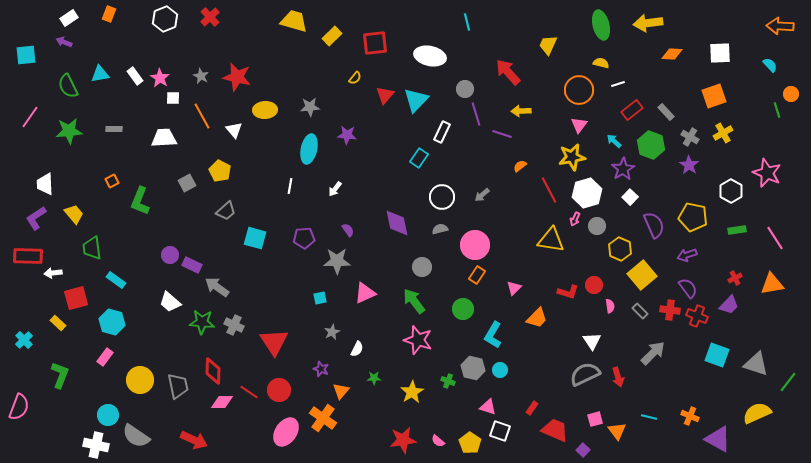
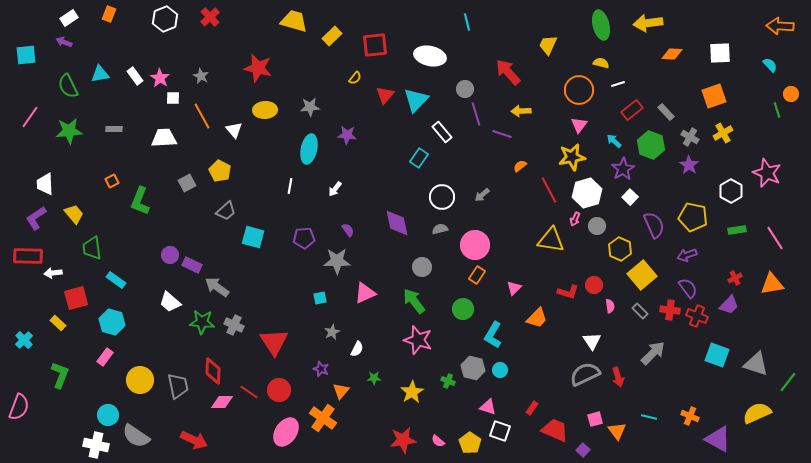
red square at (375, 43): moved 2 px down
red star at (237, 77): moved 21 px right, 9 px up
white rectangle at (442, 132): rotated 65 degrees counterclockwise
cyan square at (255, 238): moved 2 px left, 1 px up
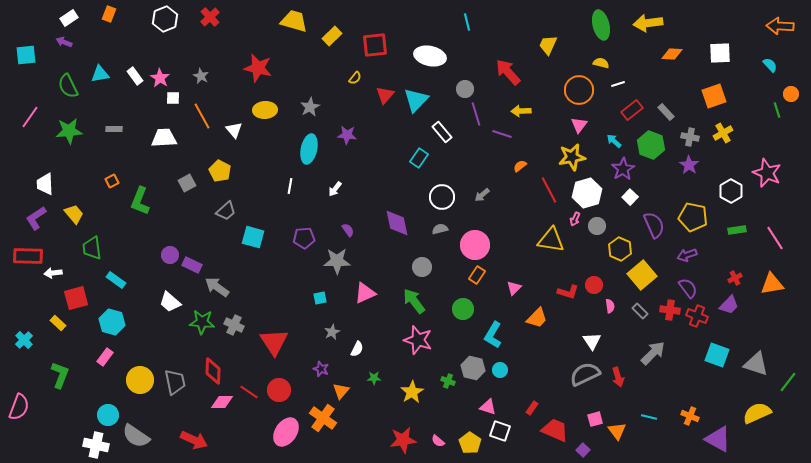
gray star at (310, 107): rotated 24 degrees counterclockwise
gray cross at (690, 137): rotated 18 degrees counterclockwise
gray trapezoid at (178, 386): moved 3 px left, 4 px up
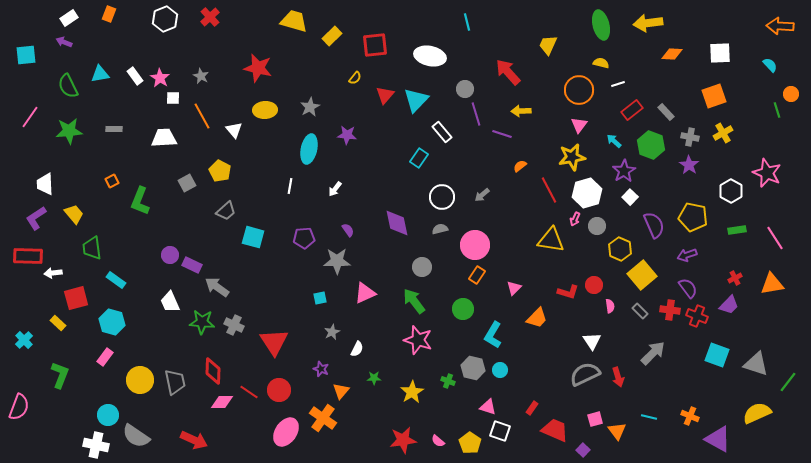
purple star at (623, 169): moved 1 px right, 2 px down
white trapezoid at (170, 302): rotated 25 degrees clockwise
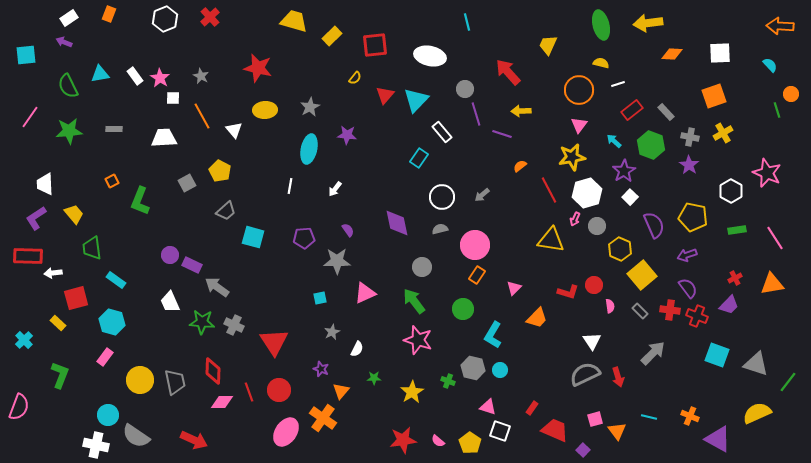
red line at (249, 392): rotated 36 degrees clockwise
